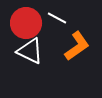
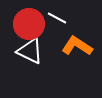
red circle: moved 3 px right, 1 px down
orange L-shape: rotated 112 degrees counterclockwise
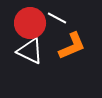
red circle: moved 1 px right, 1 px up
orange L-shape: moved 5 px left; rotated 124 degrees clockwise
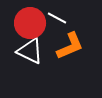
orange L-shape: moved 2 px left
